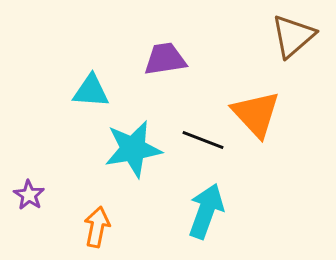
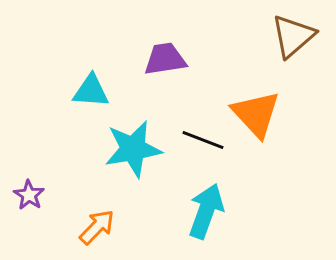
orange arrow: rotated 33 degrees clockwise
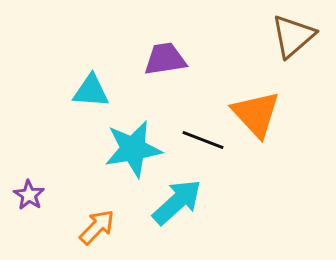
cyan arrow: moved 29 px left, 9 px up; rotated 28 degrees clockwise
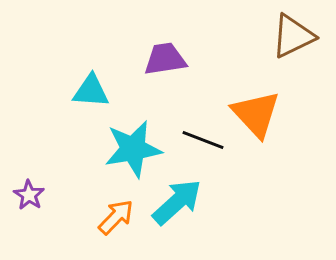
brown triangle: rotated 15 degrees clockwise
orange arrow: moved 19 px right, 10 px up
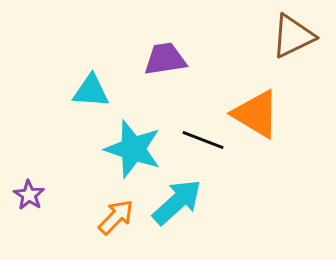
orange triangle: rotated 16 degrees counterclockwise
cyan star: rotated 28 degrees clockwise
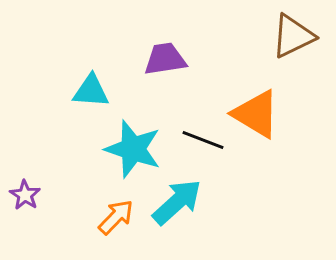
purple star: moved 4 px left
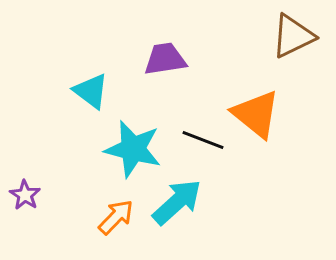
cyan triangle: rotated 33 degrees clockwise
orange triangle: rotated 8 degrees clockwise
cyan star: rotated 4 degrees counterclockwise
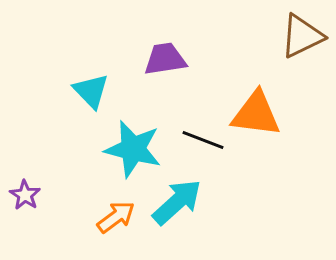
brown triangle: moved 9 px right
cyan triangle: rotated 9 degrees clockwise
orange triangle: rotated 32 degrees counterclockwise
orange arrow: rotated 9 degrees clockwise
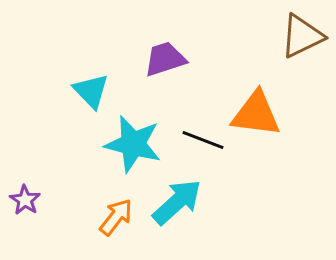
purple trapezoid: rotated 9 degrees counterclockwise
cyan star: moved 5 px up
purple star: moved 5 px down
orange arrow: rotated 15 degrees counterclockwise
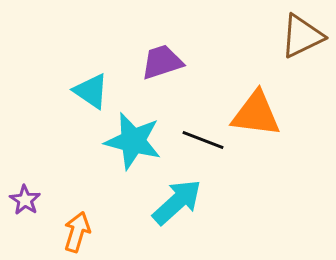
purple trapezoid: moved 3 px left, 3 px down
cyan triangle: rotated 12 degrees counterclockwise
cyan star: moved 3 px up
orange arrow: moved 39 px left, 15 px down; rotated 21 degrees counterclockwise
